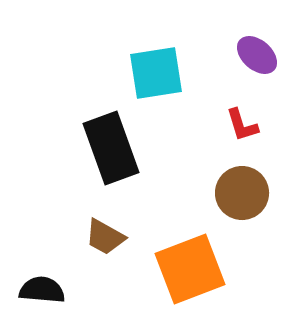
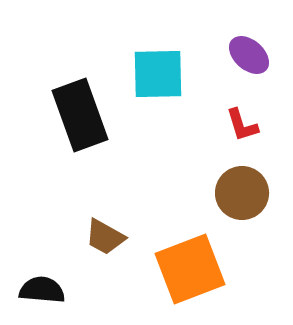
purple ellipse: moved 8 px left
cyan square: moved 2 px right, 1 px down; rotated 8 degrees clockwise
black rectangle: moved 31 px left, 33 px up
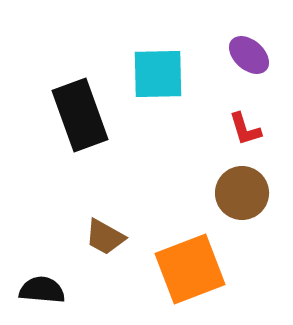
red L-shape: moved 3 px right, 4 px down
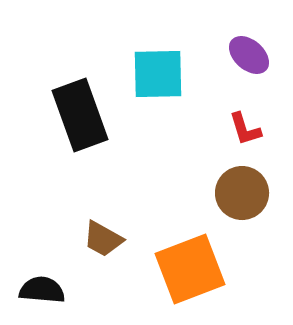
brown trapezoid: moved 2 px left, 2 px down
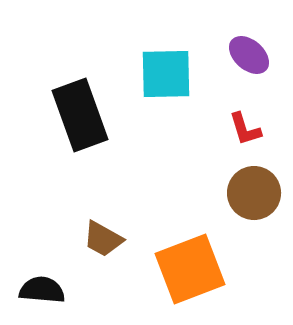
cyan square: moved 8 px right
brown circle: moved 12 px right
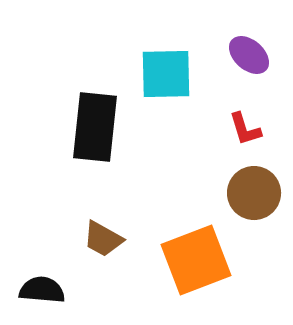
black rectangle: moved 15 px right, 12 px down; rotated 26 degrees clockwise
orange square: moved 6 px right, 9 px up
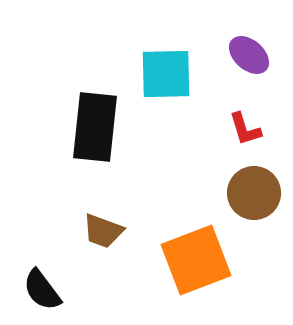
brown trapezoid: moved 8 px up; rotated 9 degrees counterclockwise
black semicircle: rotated 132 degrees counterclockwise
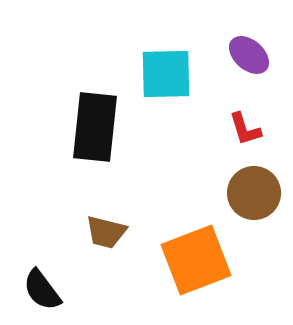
brown trapezoid: moved 3 px right, 1 px down; rotated 6 degrees counterclockwise
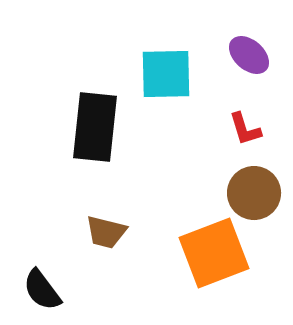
orange square: moved 18 px right, 7 px up
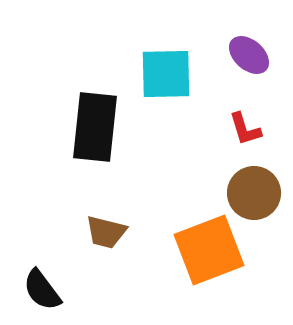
orange square: moved 5 px left, 3 px up
